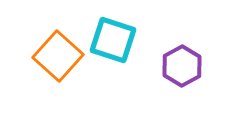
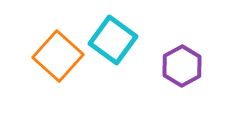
cyan square: rotated 18 degrees clockwise
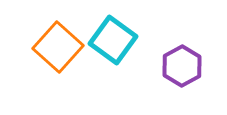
orange square: moved 9 px up
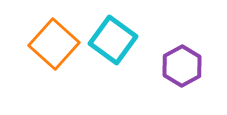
orange square: moved 4 px left, 3 px up
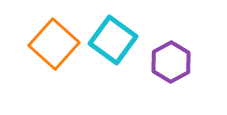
purple hexagon: moved 11 px left, 4 px up
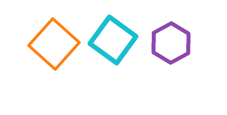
purple hexagon: moved 19 px up
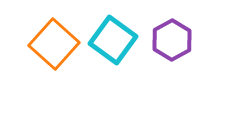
purple hexagon: moved 1 px right, 3 px up
